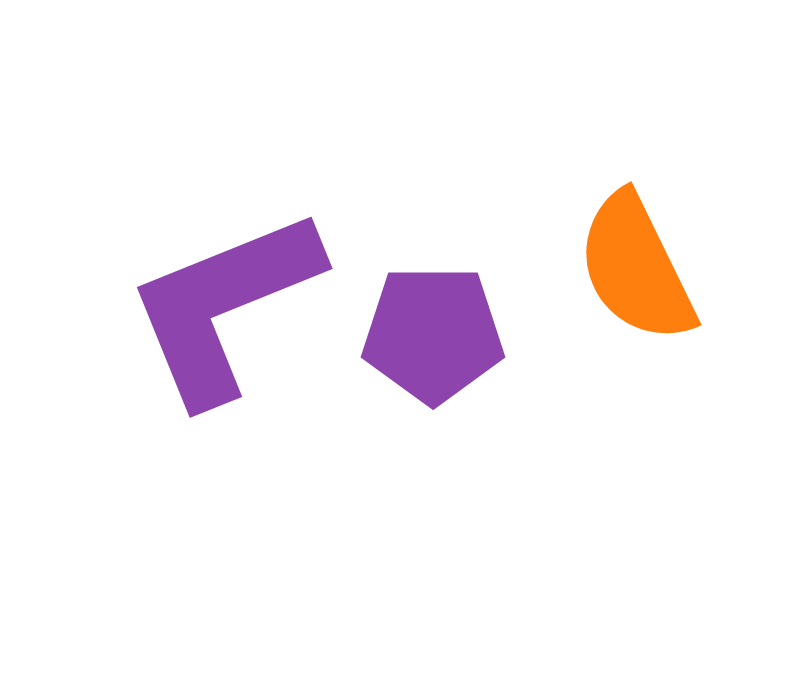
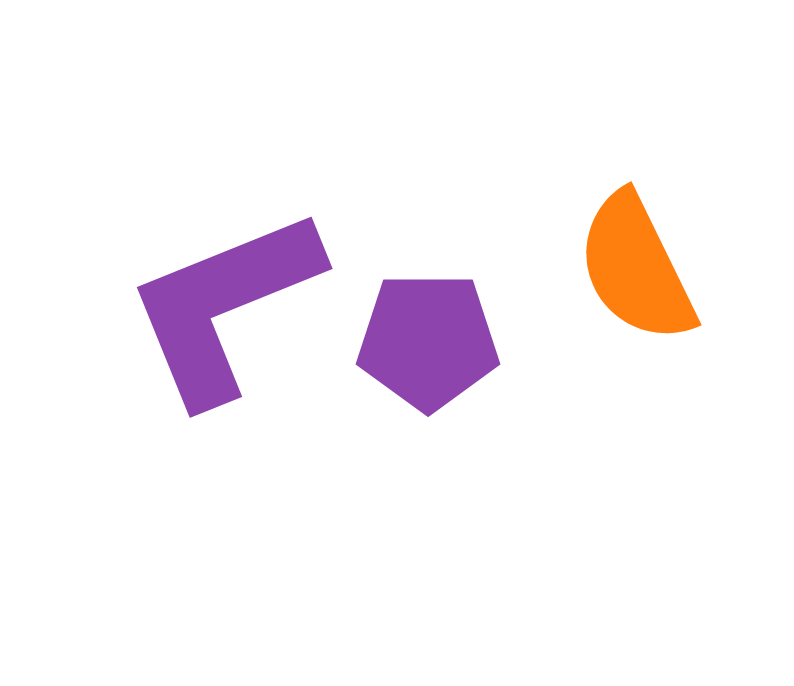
purple pentagon: moved 5 px left, 7 px down
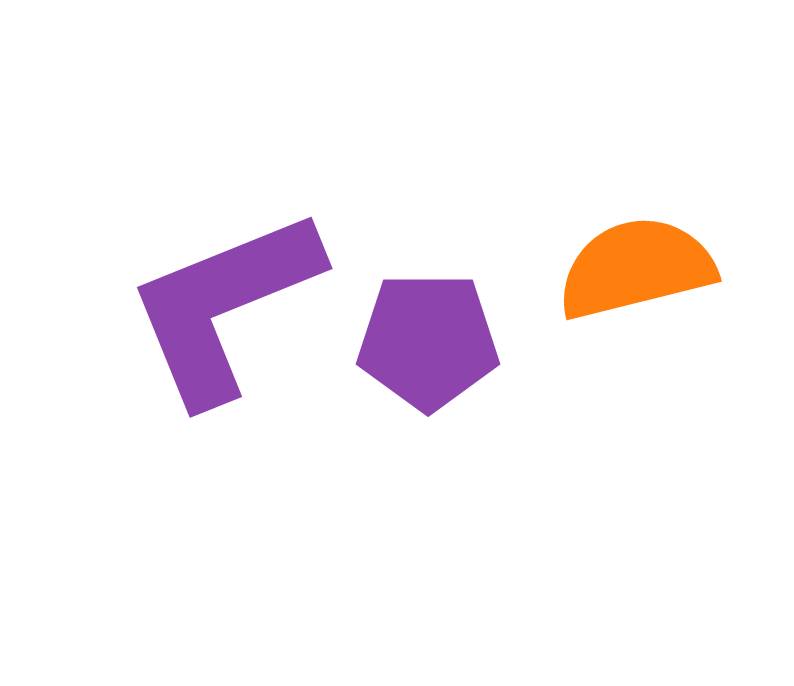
orange semicircle: rotated 102 degrees clockwise
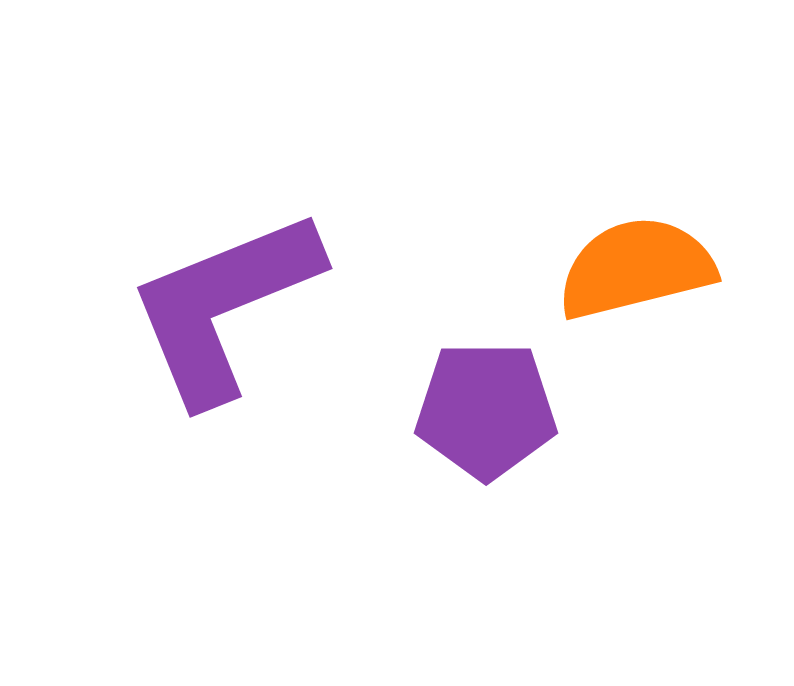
purple pentagon: moved 58 px right, 69 px down
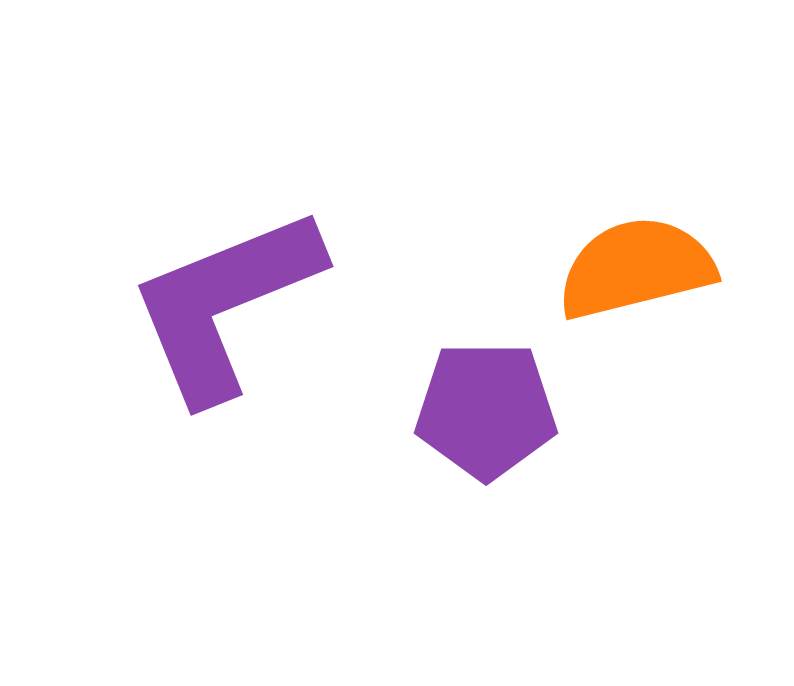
purple L-shape: moved 1 px right, 2 px up
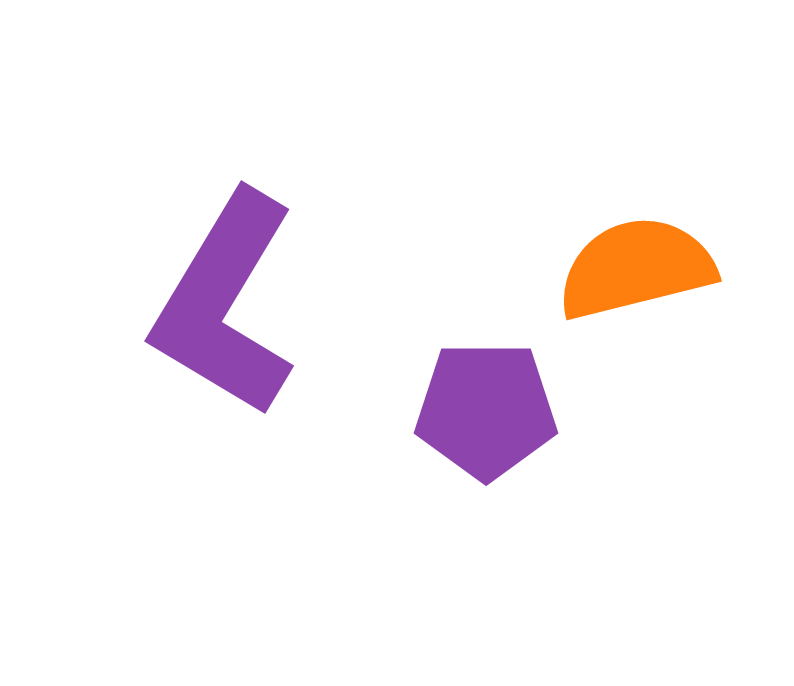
purple L-shape: rotated 37 degrees counterclockwise
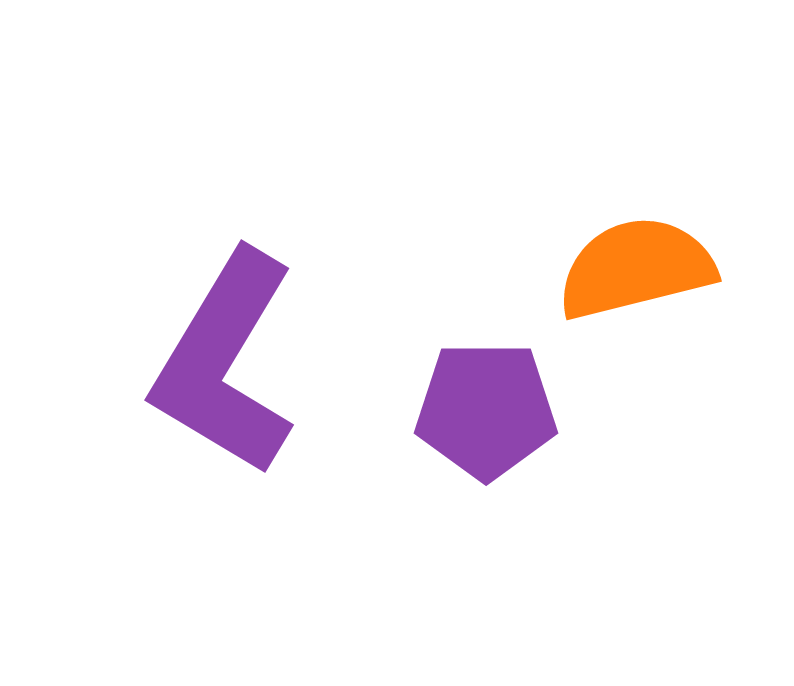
purple L-shape: moved 59 px down
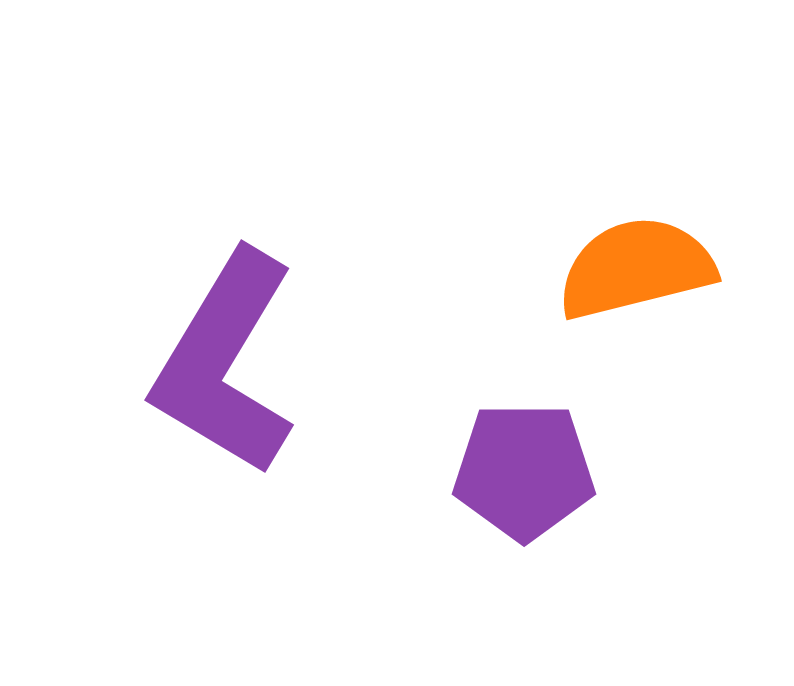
purple pentagon: moved 38 px right, 61 px down
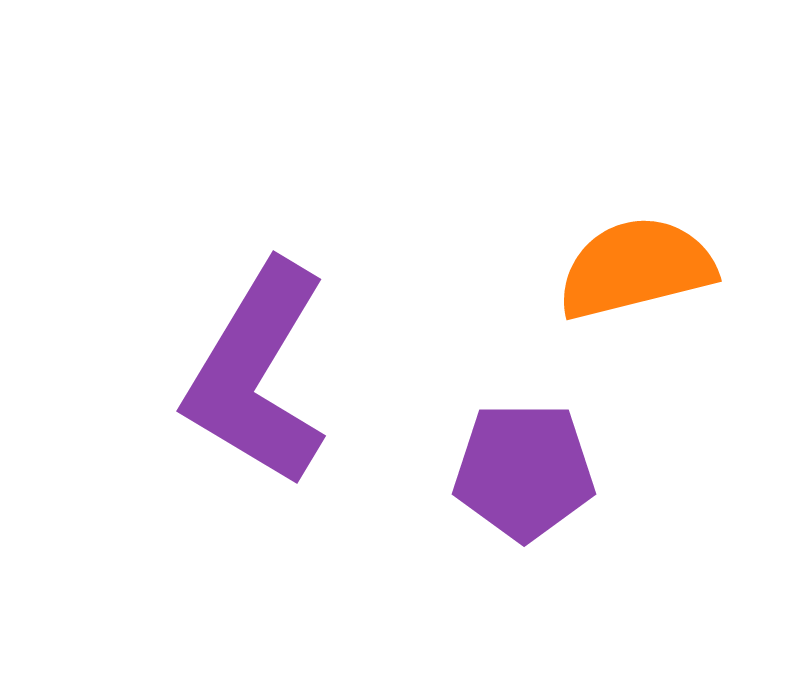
purple L-shape: moved 32 px right, 11 px down
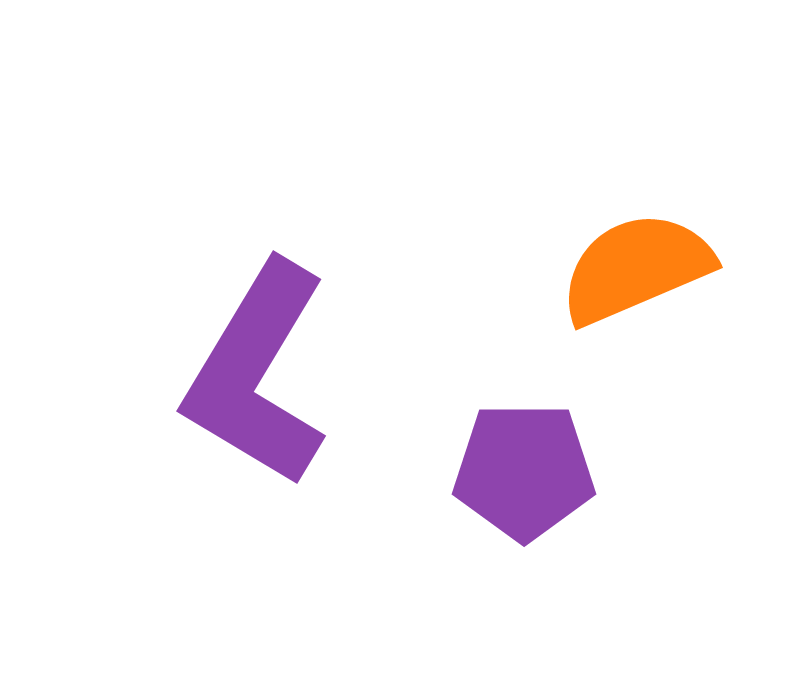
orange semicircle: rotated 9 degrees counterclockwise
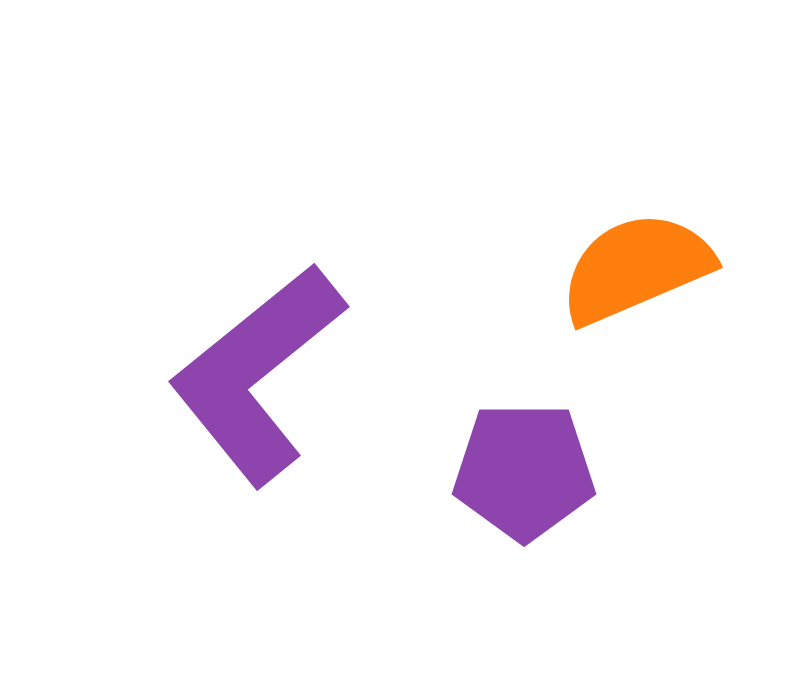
purple L-shape: rotated 20 degrees clockwise
